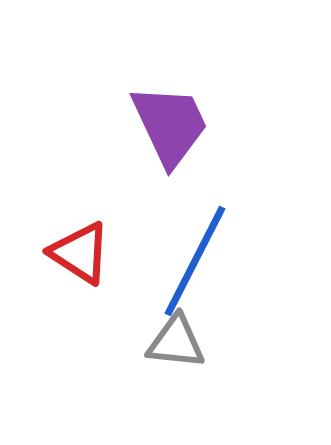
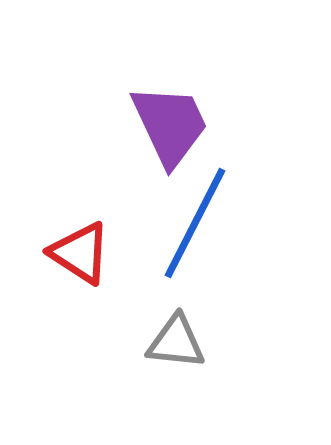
blue line: moved 38 px up
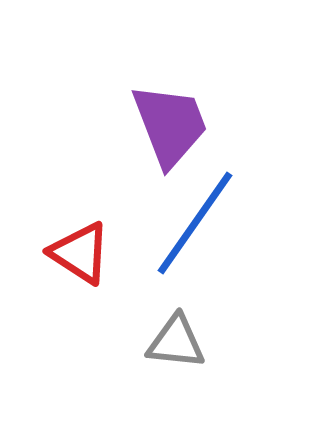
purple trapezoid: rotated 4 degrees clockwise
blue line: rotated 8 degrees clockwise
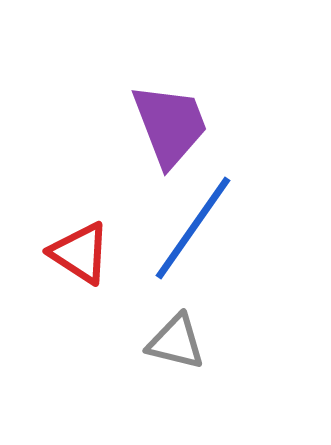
blue line: moved 2 px left, 5 px down
gray triangle: rotated 8 degrees clockwise
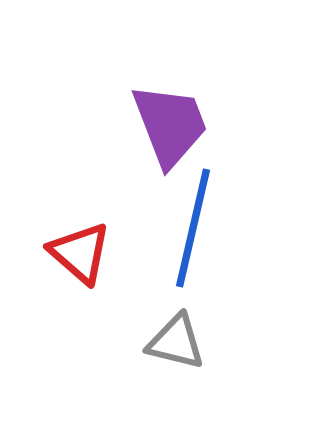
blue line: rotated 22 degrees counterclockwise
red triangle: rotated 8 degrees clockwise
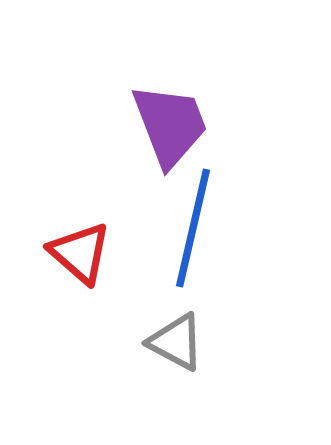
gray triangle: rotated 14 degrees clockwise
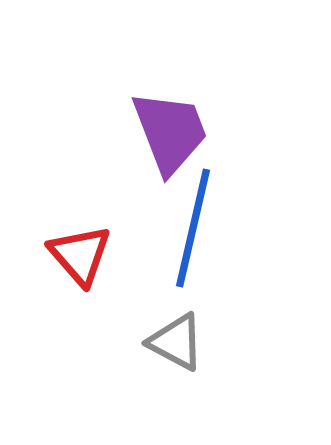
purple trapezoid: moved 7 px down
red triangle: moved 2 px down; rotated 8 degrees clockwise
